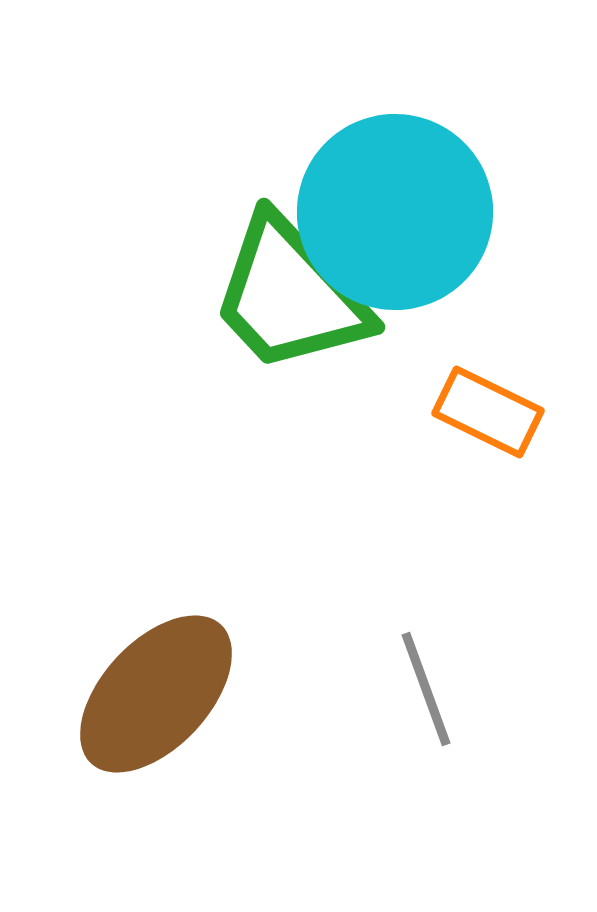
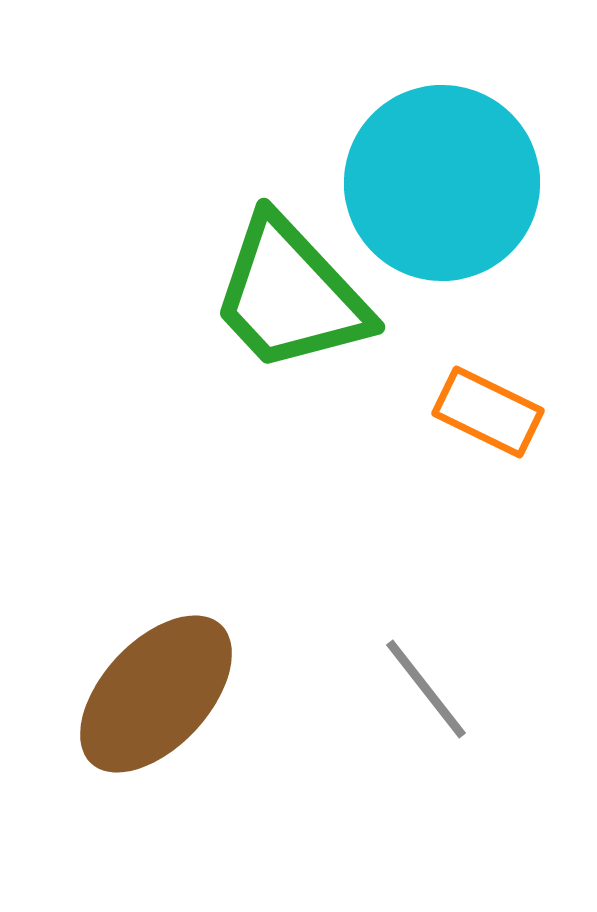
cyan circle: moved 47 px right, 29 px up
gray line: rotated 18 degrees counterclockwise
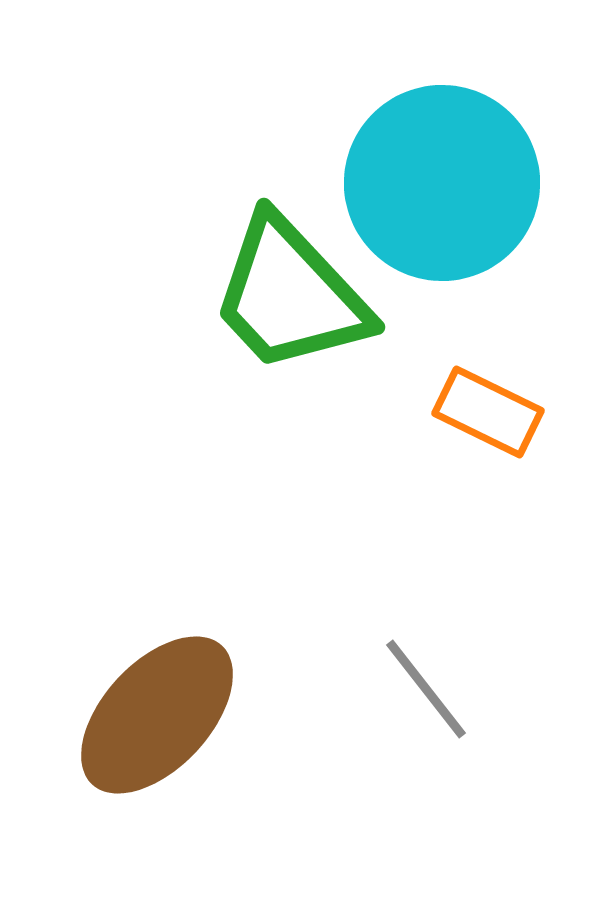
brown ellipse: moved 1 px right, 21 px down
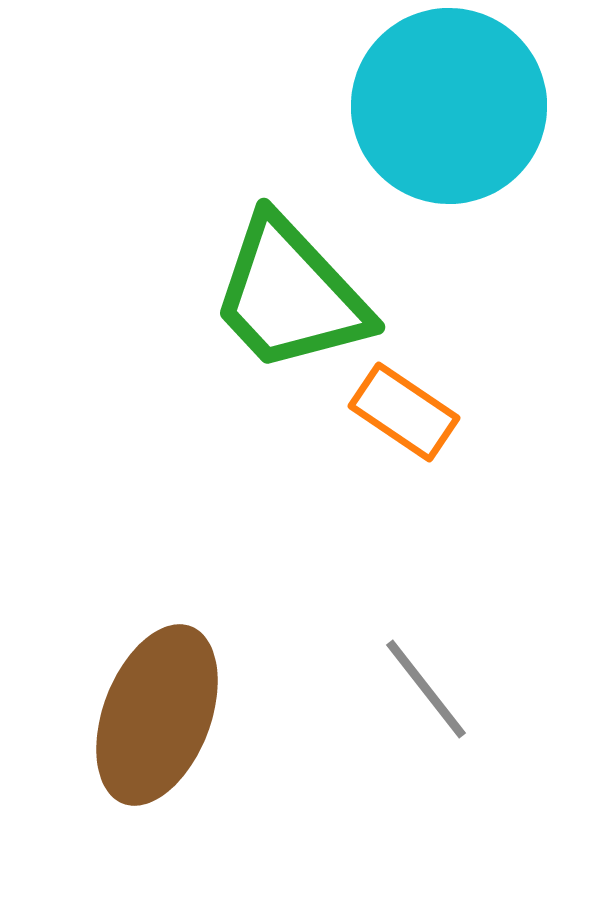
cyan circle: moved 7 px right, 77 px up
orange rectangle: moved 84 px left; rotated 8 degrees clockwise
brown ellipse: rotated 22 degrees counterclockwise
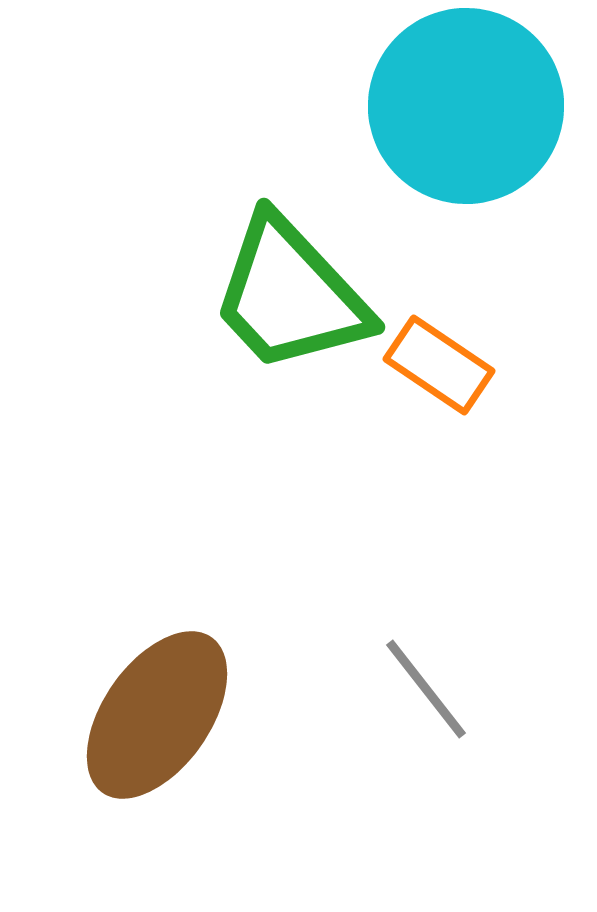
cyan circle: moved 17 px right
orange rectangle: moved 35 px right, 47 px up
brown ellipse: rotated 14 degrees clockwise
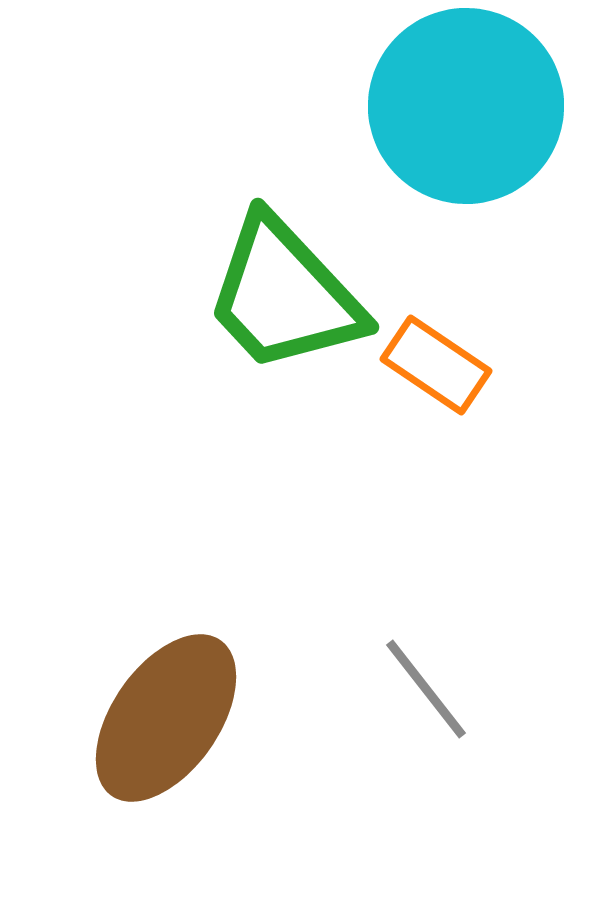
green trapezoid: moved 6 px left
orange rectangle: moved 3 px left
brown ellipse: moved 9 px right, 3 px down
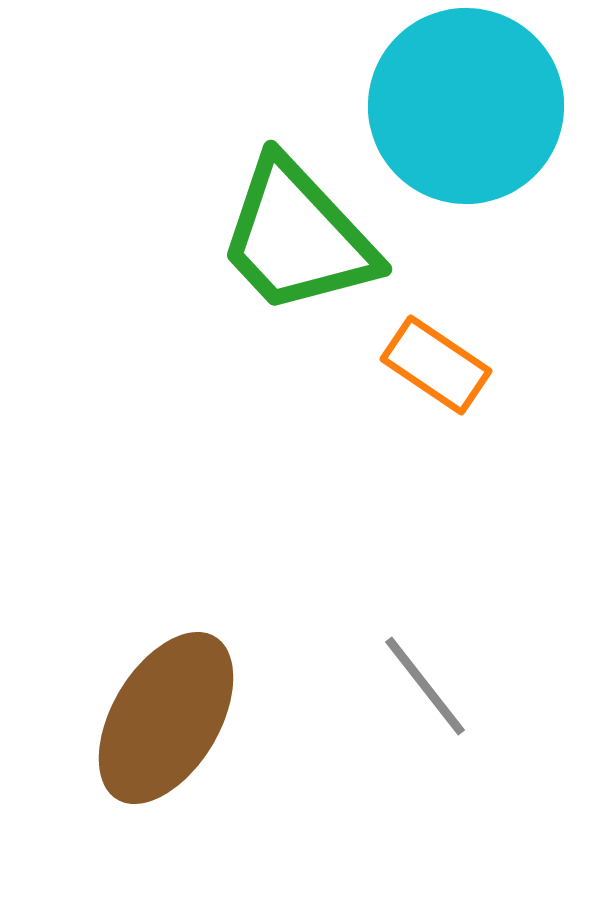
green trapezoid: moved 13 px right, 58 px up
gray line: moved 1 px left, 3 px up
brown ellipse: rotated 4 degrees counterclockwise
